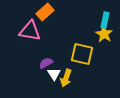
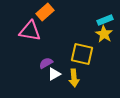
cyan rectangle: rotated 56 degrees clockwise
white triangle: rotated 32 degrees clockwise
yellow arrow: moved 8 px right; rotated 24 degrees counterclockwise
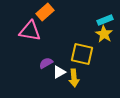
white triangle: moved 5 px right, 2 px up
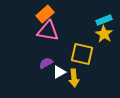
orange rectangle: moved 2 px down
cyan rectangle: moved 1 px left
pink triangle: moved 18 px right
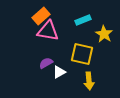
orange rectangle: moved 4 px left, 2 px down
cyan rectangle: moved 21 px left
yellow arrow: moved 15 px right, 3 px down
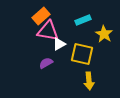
white triangle: moved 28 px up
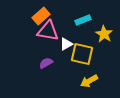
white triangle: moved 7 px right
yellow arrow: rotated 66 degrees clockwise
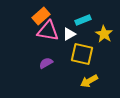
white triangle: moved 3 px right, 10 px up
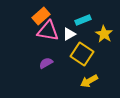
yellow square: rotated 20 degrees clockwise
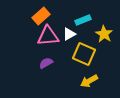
pink triangle: moved 5 px down; rotated 15 degrees counterclockwise
yellow square: moved 2 px right; rotated 10 degrees counterclockwise
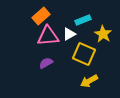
yellow star: moved 1 px left
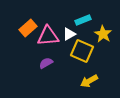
orange rectangle: moved 13 px left, 12 px down
yellow square: moved 2 px left, 3 px up
